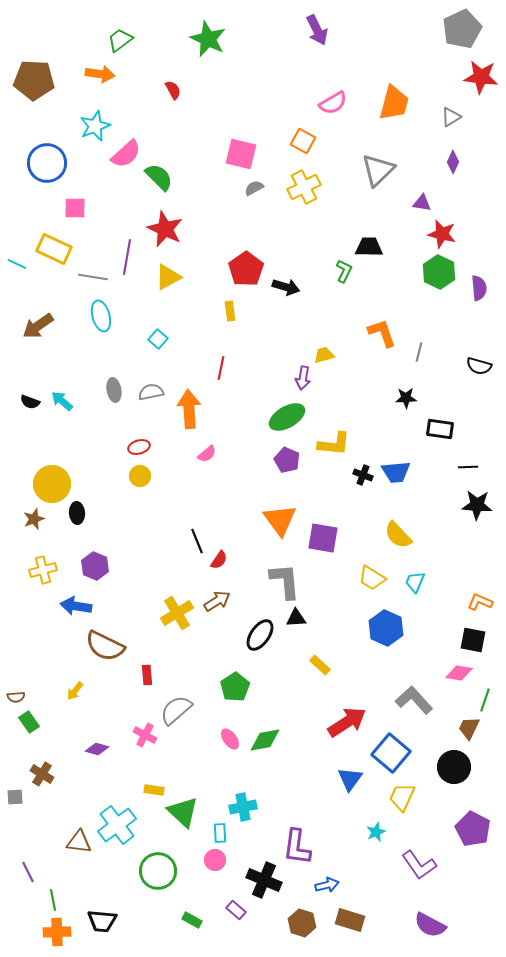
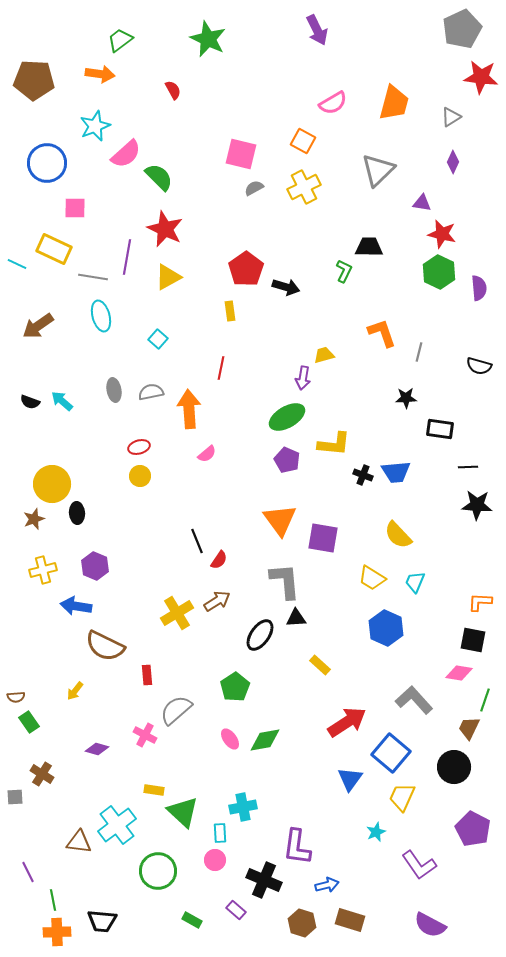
orange L-shape at (480, 602): rotated 20 degrees counterclockwise
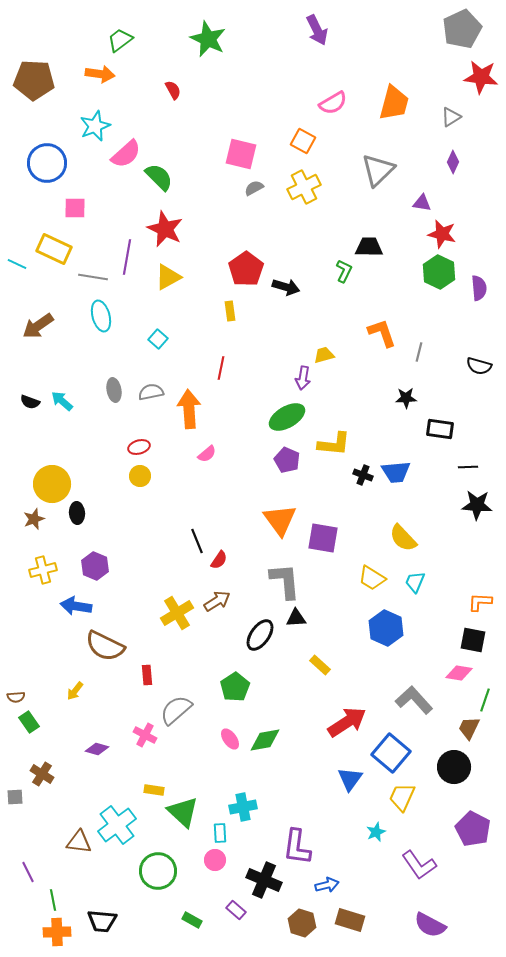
yellow semicircle at (398, 535): moved 5 px right, 3 px down
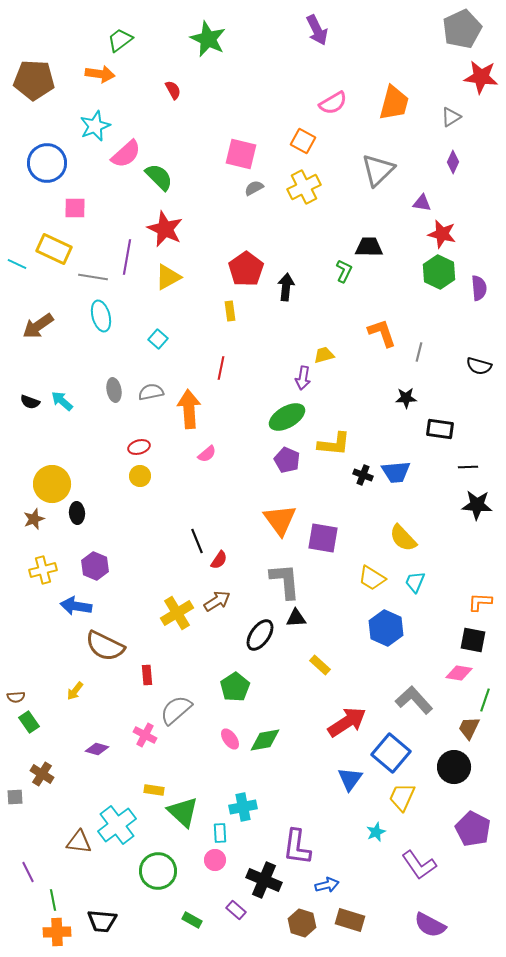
black arrow at (286, 287): rotated 100 degrees counterclockwise
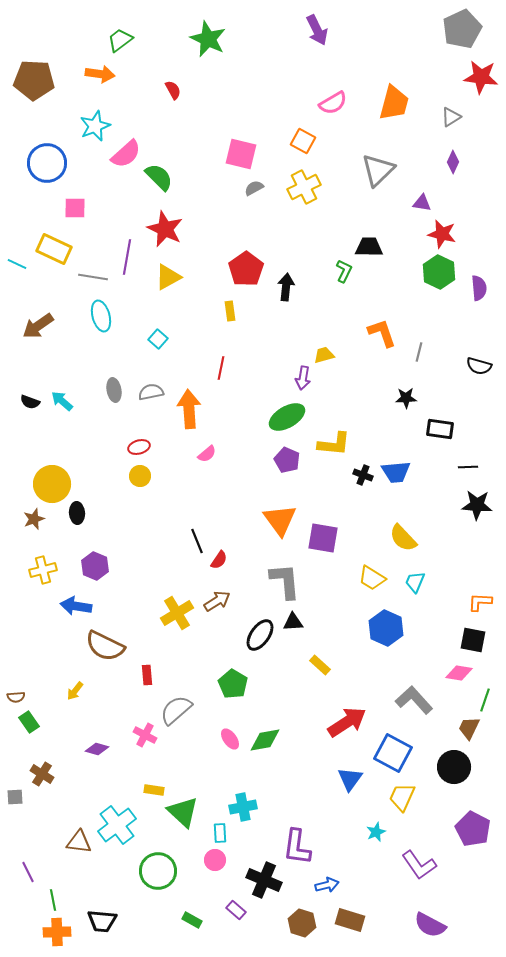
black triangle at (296, 618): moved 3 px left, 4 px down
green pentagon at (235, 687): moved 2 px left, 3 px up; rotated 8 degrees counterclockwise
blue square at (391, 753): moved 2 px right; rotated 12 degrees counterclockwise
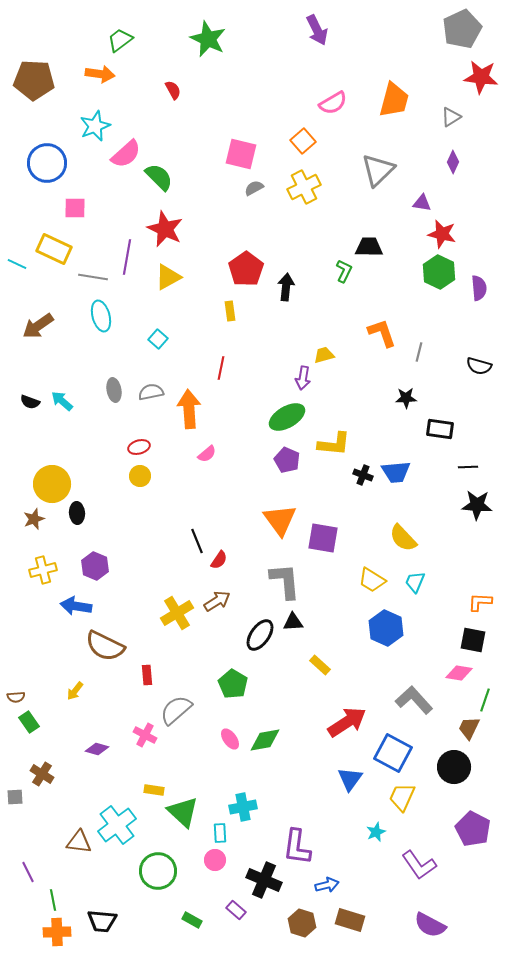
orange trapezoid at (394, 103): moved 3 px up
orange square at (303, 141): rotated 20 degrees clockwise
yellow trapezoid at (372, 578): moved 2 px down
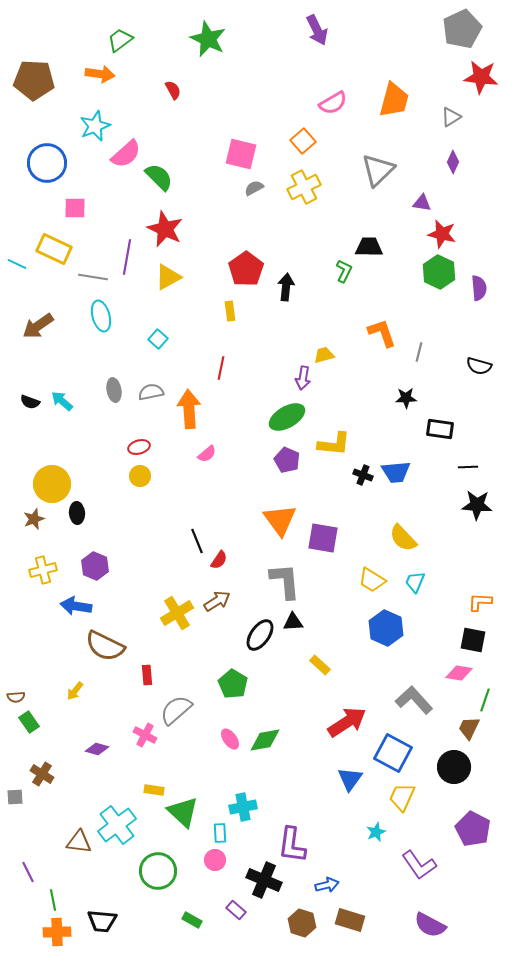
purple L-shape at (297, 847): moved 5 px left, 2 px up
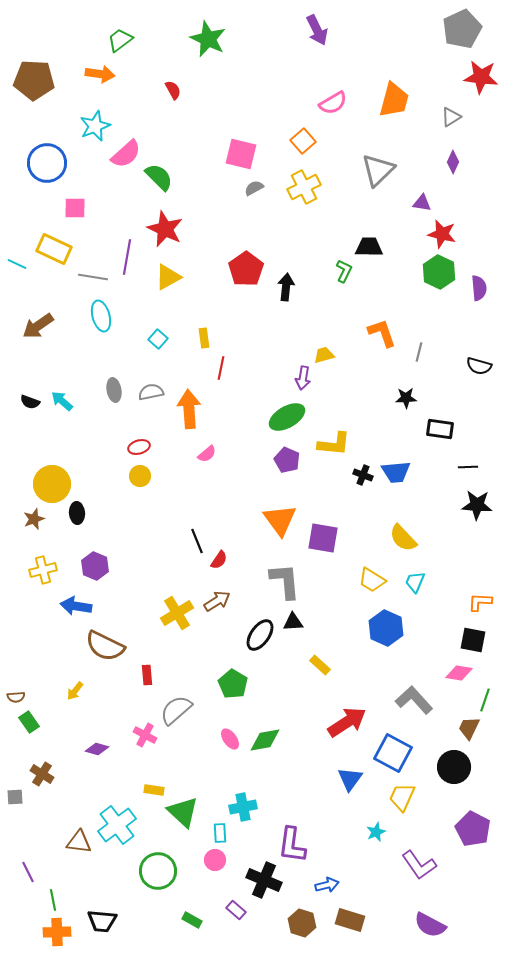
yellow rectangle at (230, 311): moved 26 px left, 27 px down
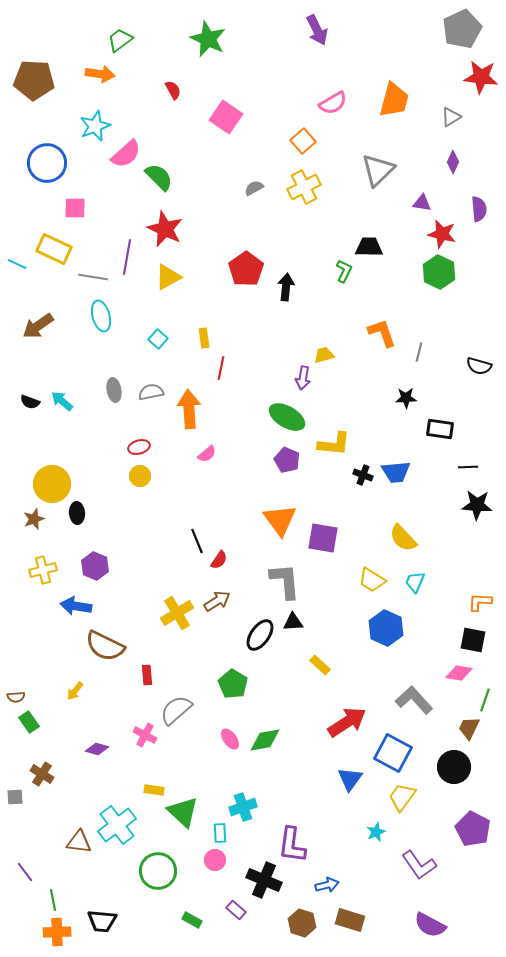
pink square at (241, 154): moved 15 px left, 37 px up; rotated 20 degrees clockwise
purple semicircle at (479, 288): moved 79 px up
green ellipse at (287, 417): rotated 60 degrees clockwise
yellow trapezoid at (402, 797): rotated 12 degrees clockwise
cyan cross at (243, 807): rotated 8 degrees counterclockwise
purple line at (28, 872): moved 3 px left; rotated 10 degrees counterclockwise
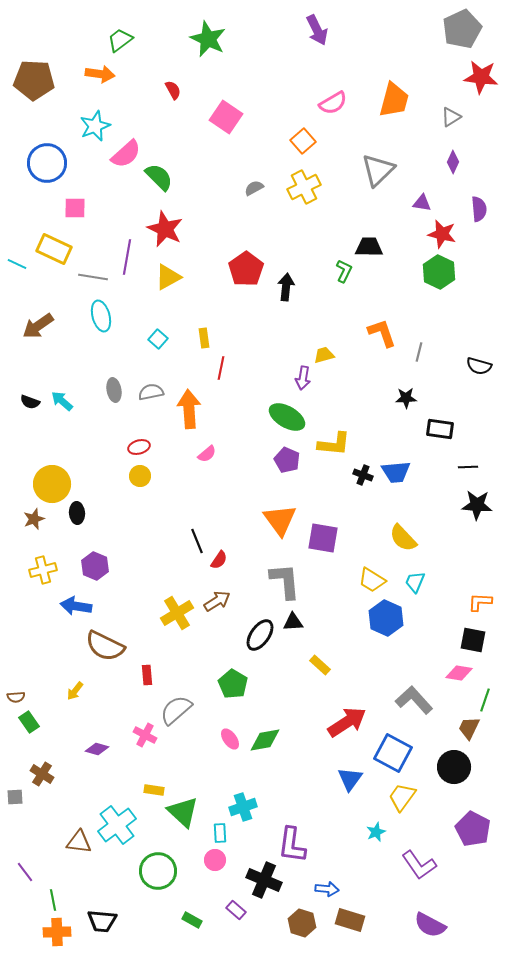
blue hexagon at (386, 628): moved 10 px up
blue arrow at (327, 885): moved 4 px down; rotated 20 degrees clockwise
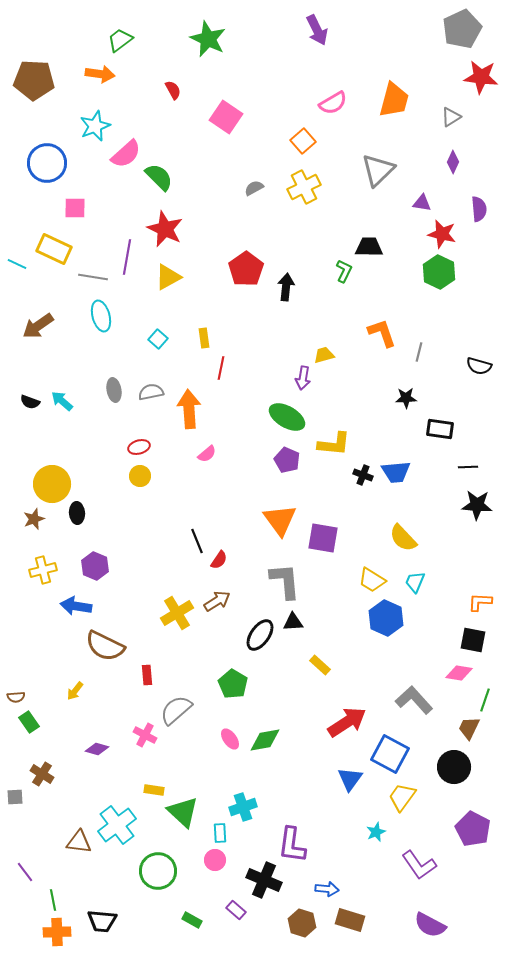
blue square at (393, 753): moved 3 px left, 1 px down
